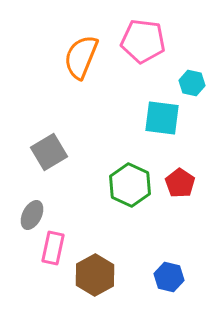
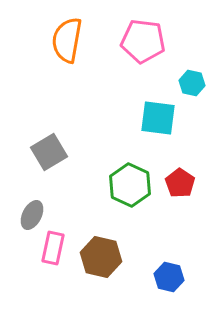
orange semicircle: moved 14 px left, 17 px up; rotated 12 degrees counterclockwise
cyan square: moved 4 px left
brown hexagon: moved 6 px right, 18 px up; rotated 18 degrees counterclockwise
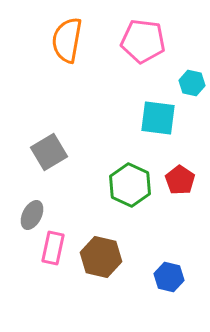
red pentagon: moved 3 px up
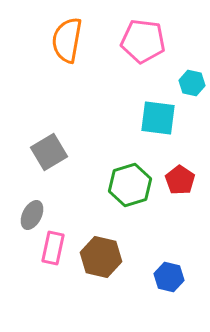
green hexagon: rotated 18 degrees clockwise
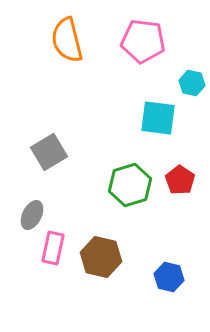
orange semicircle: rotated 24 degrees counterclockwise
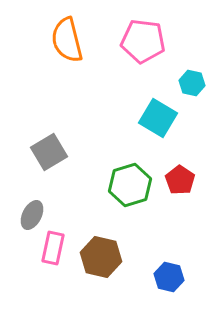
cyan square: rotated 24 degrees clockwise
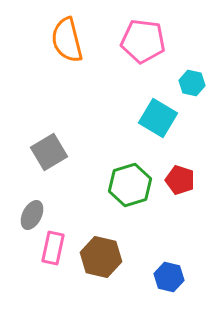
red pentagon: rotated 16 degrees counterclockwise
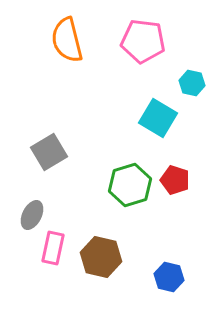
red pentagon: moved 5 px left
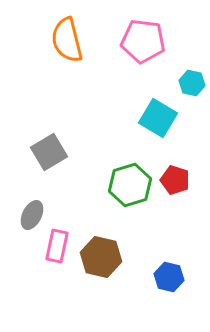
pink rectangle: moved 4 px right, 2 px up
